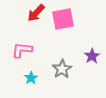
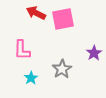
red arrow: rotated 72 degrees clockwise
pink L-shape: rotated 95 degrees counterclockwise
purple star: moved 2 px right, 3 px up
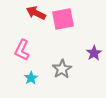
pink L-shape: rotated 25 degrees clockwise
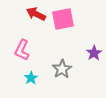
red arrow: moved 1 px down
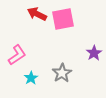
red arrow: moved 1 px right
pink L-shape: moved 5 px left, 5 px down; rotated 150 degrees counterclockwise
gray star: moved 4 px down
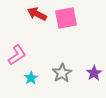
pink square: moved 3 px right, 1 px up
purple star: moved 20 px down
